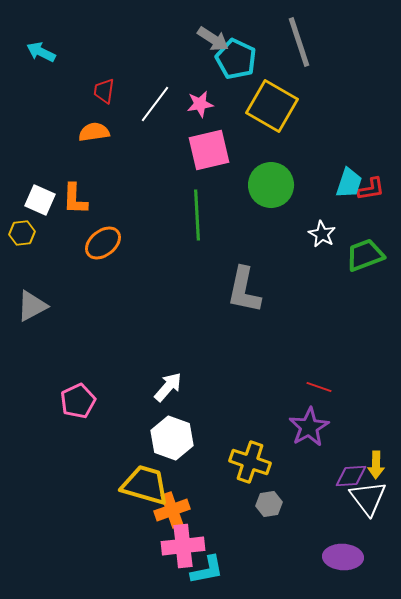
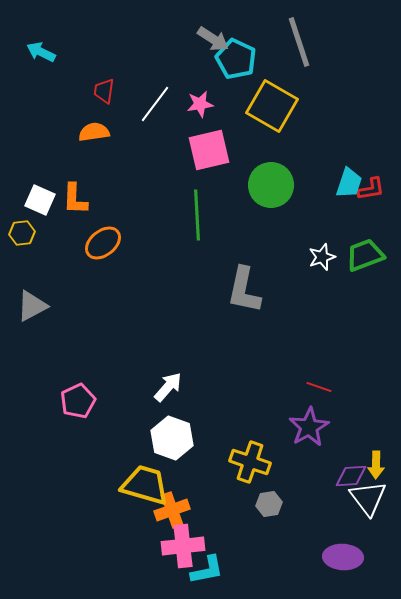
white star: moved 23 px down; rotated 24 degrees clockwise
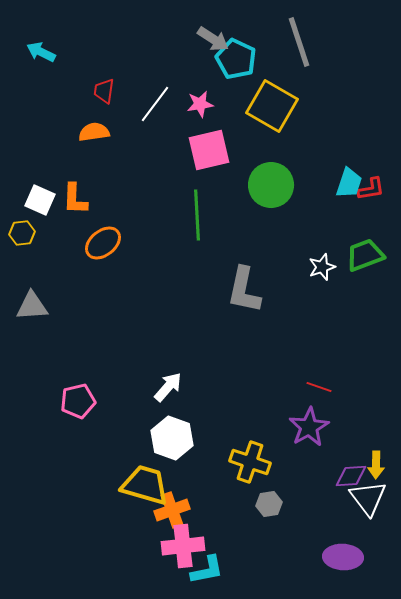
white star: moved 10 px down
gray triangle: rotated 24 degrees clockwise
pink pentagon: rotated 12 degrees clockwise
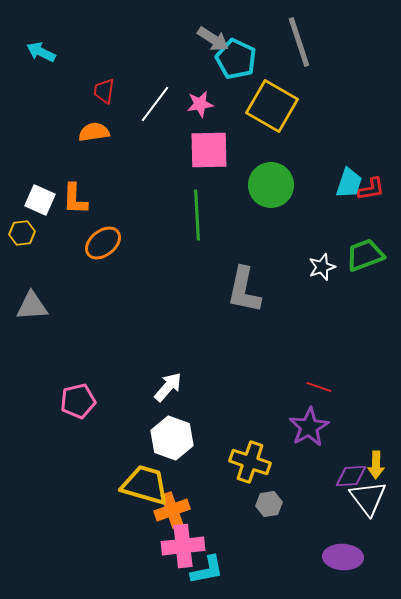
pink square: rotated 12 degrees clockwise
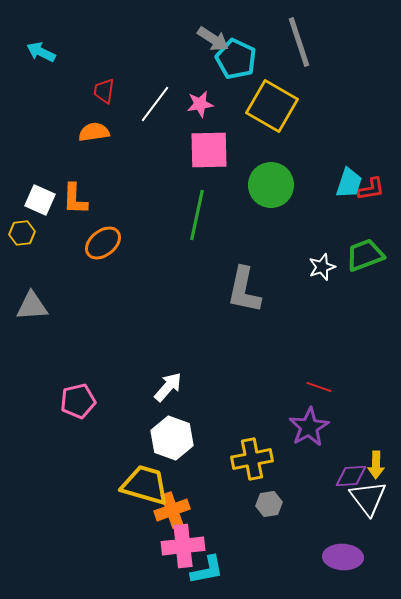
green line: rotated 15 degrees clockwise
yellow cross: moved 2 px right, 3 px up; rotated 30 degrees counterclockwise
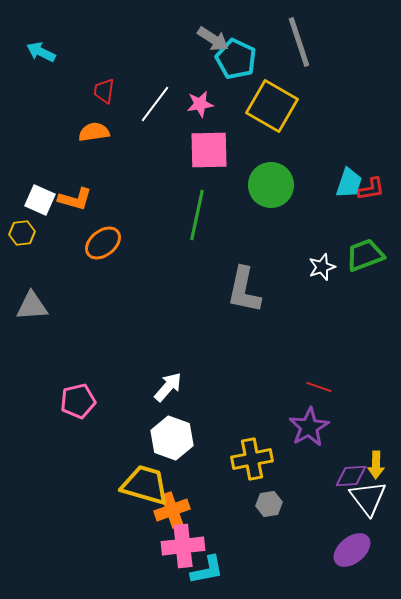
orange L-shape: rotated 76 degrees counterclockwise
purple ellipse: moved 9 px right, 7 px up; rotated 42 degrees counterclockwise
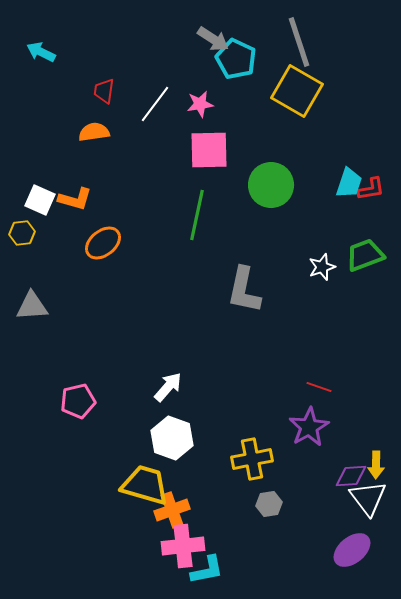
yellow square: moved 25 px right, 15 px up
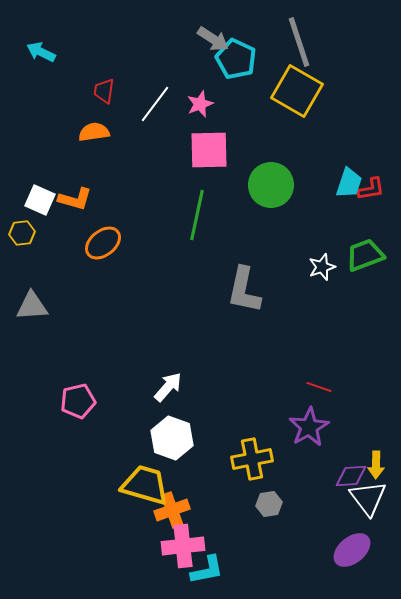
pink star: rotated 12 degrees counterclockwise
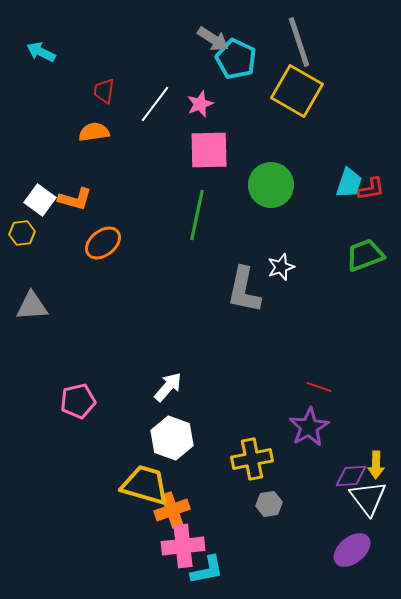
white square: rotated 12 degrees clockwise
white star: moved 41 px left
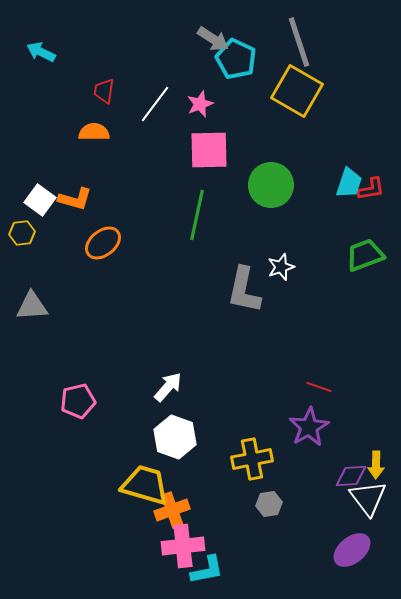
orange semicircle: rotated 8 degrees clockwise
white hexagon: moved 3 px right, 1 px up
